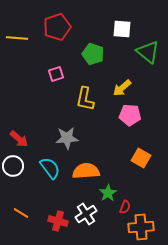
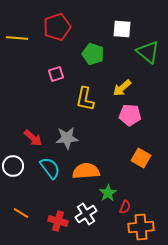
red arrow: moved 14 px right, 1 px up
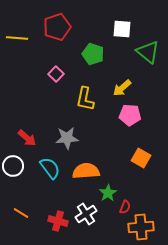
pink square: rotated 28 degrees counterclockwise
red arrow: moved 6 px left
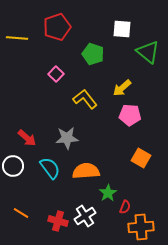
yellow L-shape: rotated 130 degrees clockwise
white cross: moved 1 px left, 2 px down
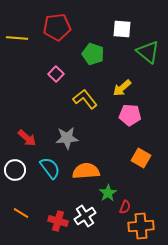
red pentagon: rotated 12 degrees clockwise
white circle: moved 2 px right, 4 px down
orange cross: moved 1 px up
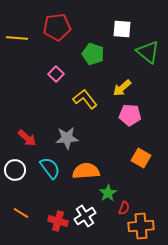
red semicircle: moved 1 px left, 1 px down
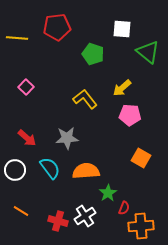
pink square: moved 30 px left, 13 px down
orange line: moved 2 px up
